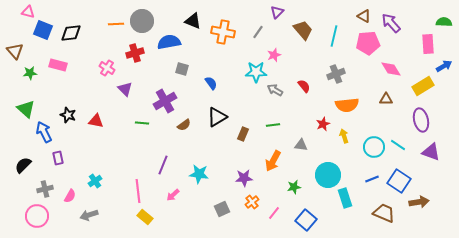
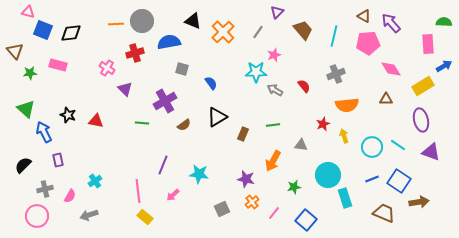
orange cross at (223, 32): rotated 35 degrees clockwise
cyan circle at (374, 147): moved 2 px left
purple rectangle at (58, 158): moved 2 px down
purple star at (244, 178): moved 2 px right, 1 px down; rotated 18 degrees clockwise
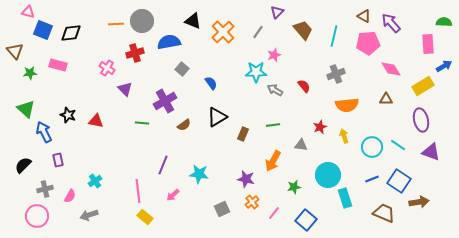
gray square at (182, 69): rotated 24 degrees clockwise
red star at (323, 124): moved 3 px left, 3 px down
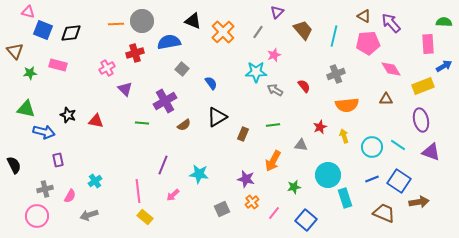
pink cross at (107, 68): rotated 28 degrees clockwise
yellow rectangle at (423, 86): rotated 10 degrees clockwise
green triangle at (26, 109): rotated 30 degrees counterclockwise
blue arrow at (44, 132): rotated 130 degrees clockwise
black semicircle at (23, 165): moved 9 px left; rotated 108 degrees clockwise
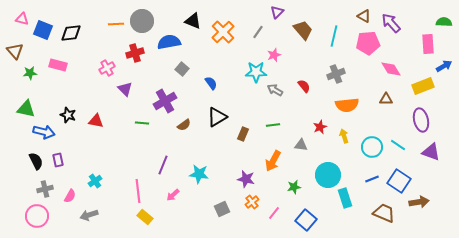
pink triangle at (28, 12): moved 6 px left, 7 px down
black semicircle at (14, 165): moved 22 px right, 4 px up
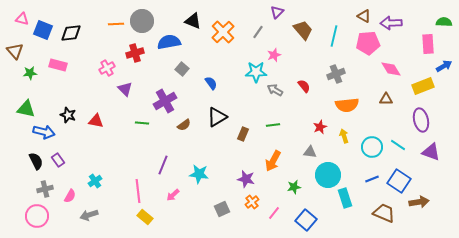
purple arrow at (391, 23): rotated 50 degrees counterclockwise
gray triangle at (301, 145): moved 9 px right, 7 px down
purple rectangle at (58, 160): rotated 24 degrees counterclockwise
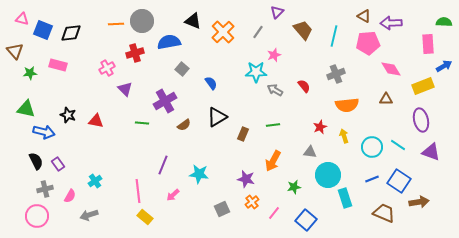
purple rectangle at (58, 160): moved 4 px down
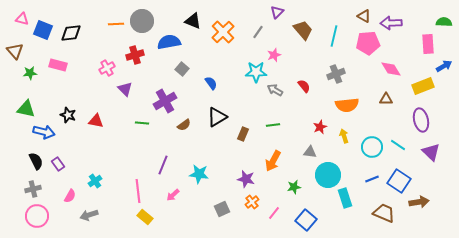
red cross at (135, 53): moved 2 px down
purple triangle at (431, 152): rotated 24 degrees clockwise
gray cross at (45, 189): moved 12 px left
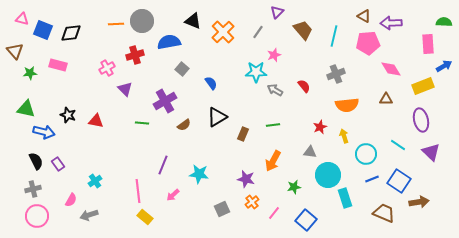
cyan circle at (372, 147): moved 6 px left, 7 px down
pink semicircle at (70, 196): moved 1 px right, 4 px down
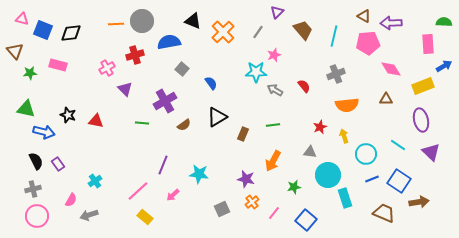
pink line at (138, 191): rotated 55 degrees clockwise
